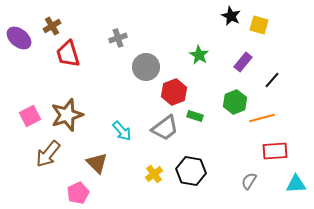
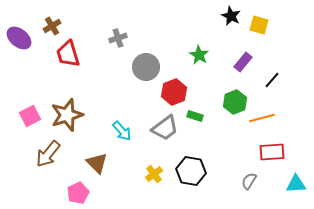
red rectangle: moved 3 px left, 1 px down
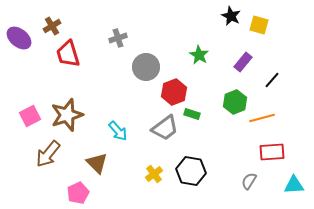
green rectangle: moved 3 px left, 2 px up
cyan arrow: moved 4 px left
cyan triangle: moved 2 px left, 1 px down
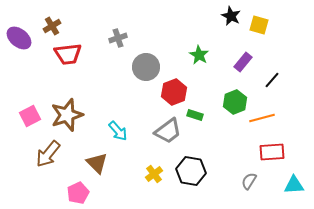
red trapezoid: rotated 80 degrees counterclockwise
green rectangle: moved 3 px right, 1 px down
gray trapezoid: moved 3 px right, 3 px down
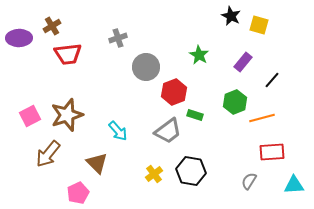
purple ellipse: rotated 40 degrees counterclockwise
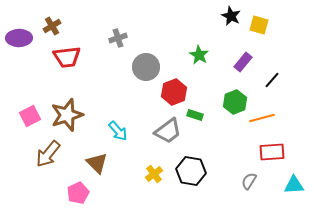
red trapezoid: moved 1 px left, 3 px down
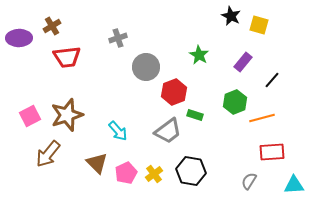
pink pentagon: moved 48 px right, 20 px up
